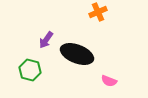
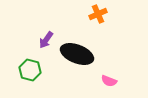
orange cross: moved 2 px down
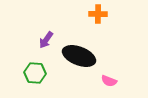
orange cross: rotated 24 degrees clockwise
black ellipse: moved 2 px right, 2 px down
green hexagon: moved 5 px right, 3 px down; rotated 10 degrees counterclockwise
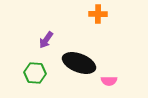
black ellipse: moved 7 px down
pink semicircle: rotated 21 degrees counterclockwise
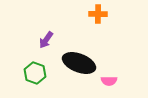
green hexagon: rotated 15 degrees clockwise
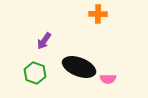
purple arrow: moved 2 px left, 1 px down
black ellipse: moved 4 px down
pink semicircle: moved 1 px left, 2 px up
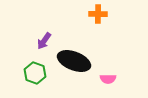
black ellipse: moved 5 px left, 6 px up
